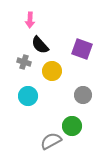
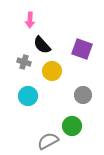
black semicircle: moved 2 px right
gray semicircle: moved 3 px left
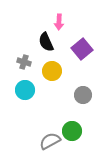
pink arrow: moved 29 px right, 2 px down
black semicircle: moved 4 px right, 3 px up; rotated 18 degrees clockwise
purple square: rotated 30 degrees clockwise
cyan circle: moved 3 px left, 6 px up
green circle: moved 5 px down
gray semicircle: moved 2 px right
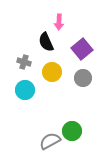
yellow circle: moved 1 px down
gray circle: moved 17 px up
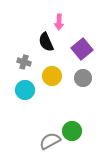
yellow circle: moved 4 px down
